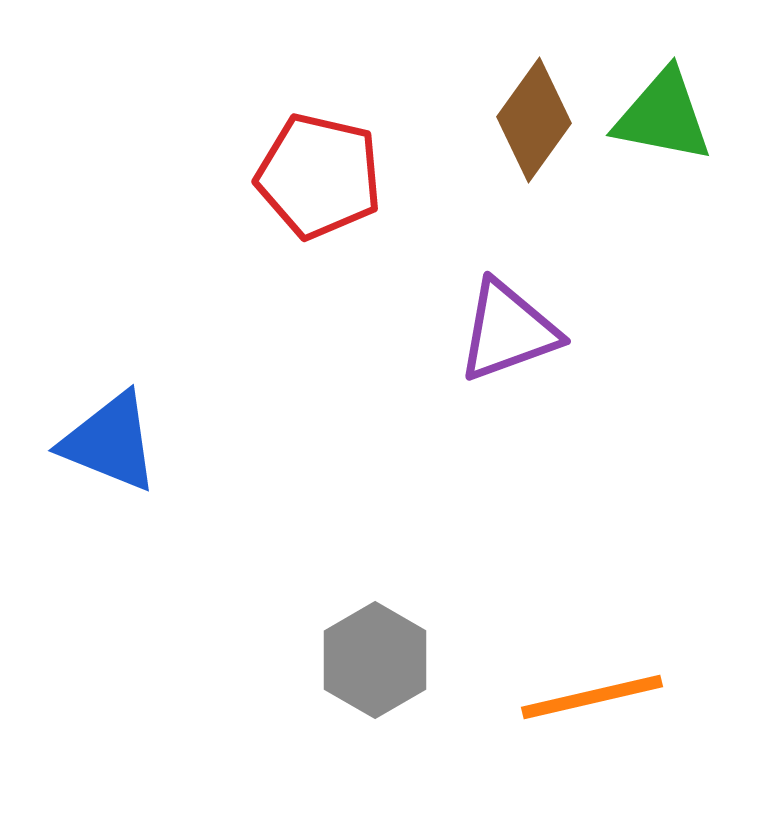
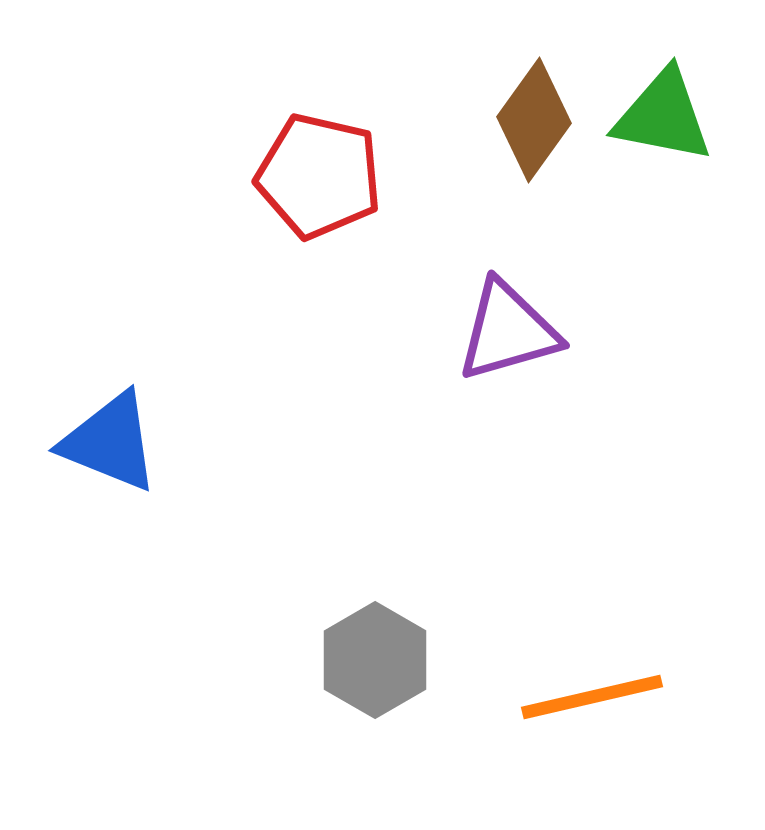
purple triangle: rotated 4 degrees clockwise
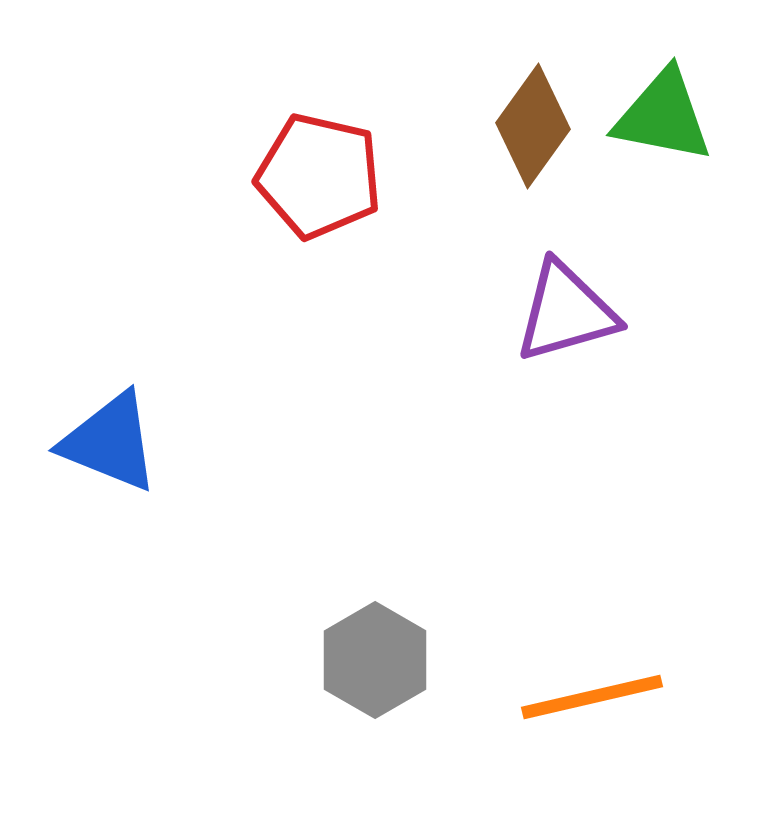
brown diamond: moved 1 px left, 6 px down
purple triangle: moved 58 px right, 19 px up
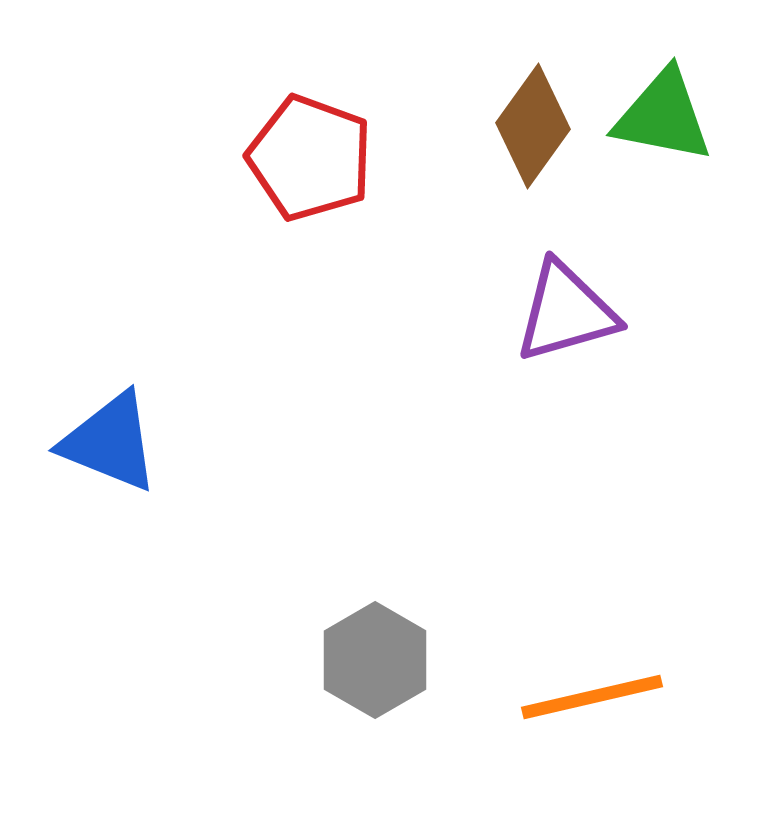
red pentagon: moved 9 px left, 18 px up; rotated 7 degrees clockwise
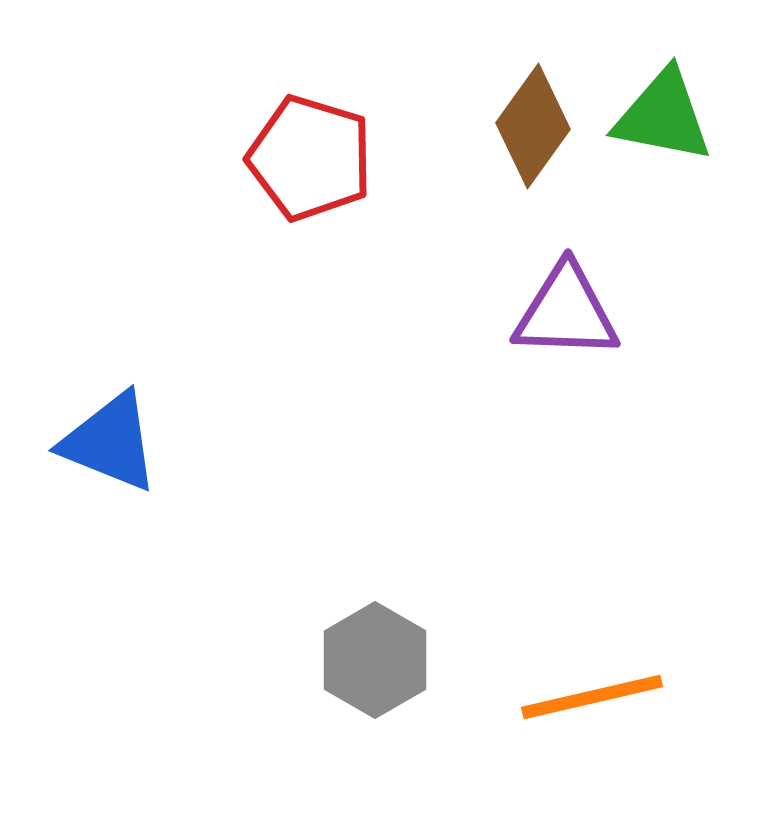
red pentagon: rotated 3 degrees counterclockwise
purple triangle: rotated 18 degrees clockwise
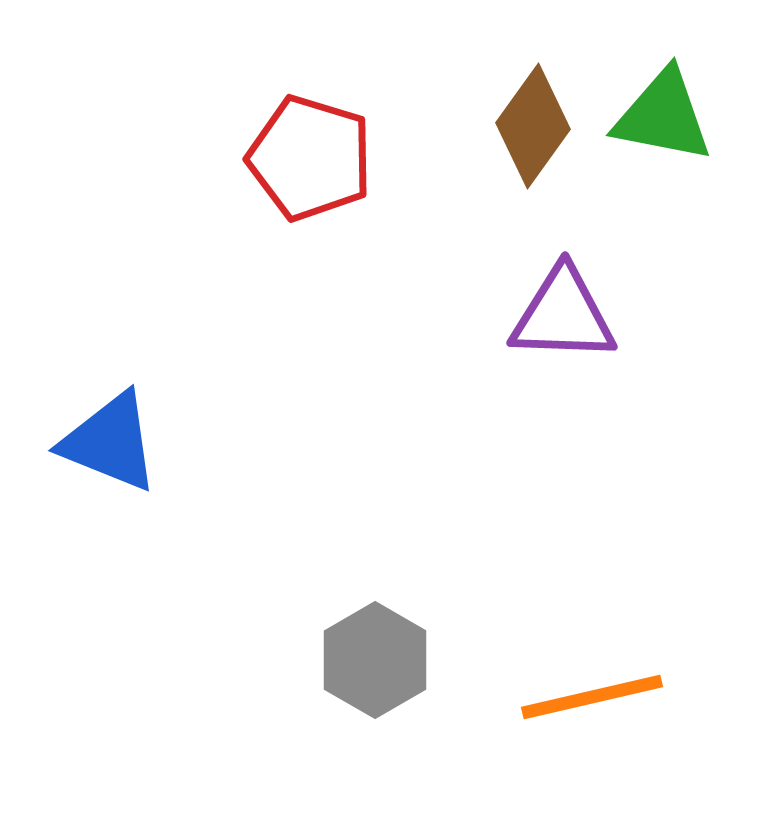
purple triangle: moved 3 px left, 3 px down
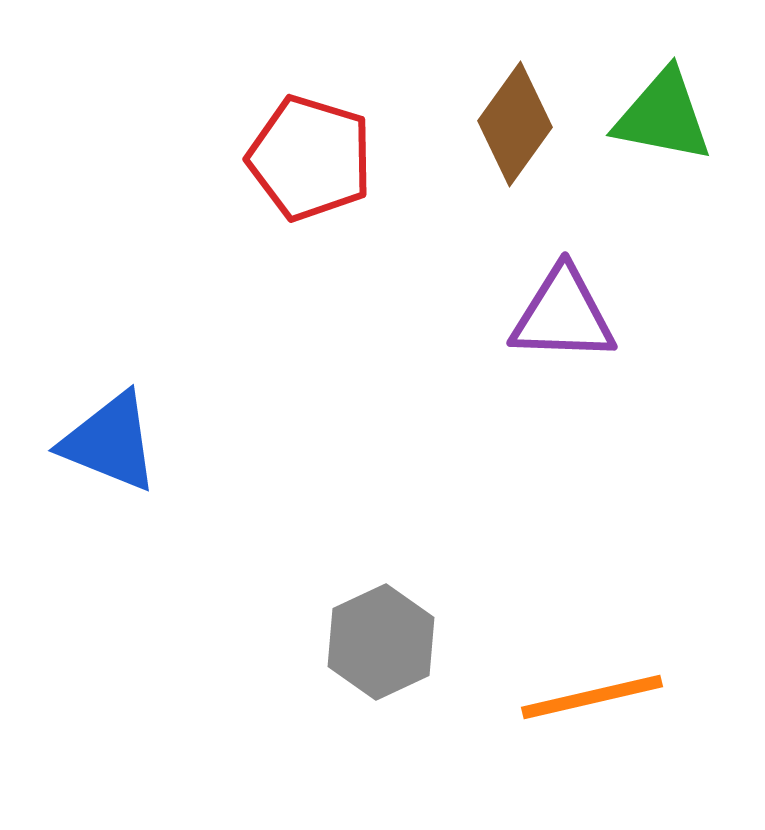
brown diamond: moved 18 px left, 2 px up
gray hexagon: moved 6 px right, 18 px up; rotated 5 degrees clockwise
